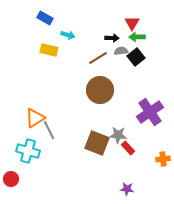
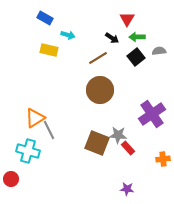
red triangle: moved 5 px left, 4 px up
black arrow: rotated 32 degrees clockwise
gray semicircle: moved 38 px right
purple cross: moved 2 px right, 2 px down
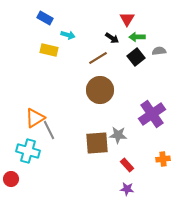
brown square: rotated 25 degrees counterclockwise
red rectangle: moved 1 px left, 17 px down
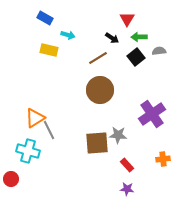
green arrow: moved 2 px right
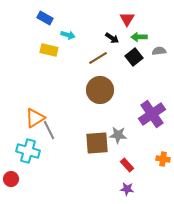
black square: moved 2 px left
orange cross: rotated 16 degrees clockwise
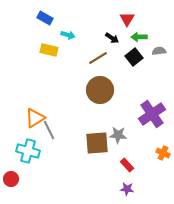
orange cross: moved 6 px up; rotated 16 degrees clockwise
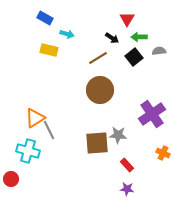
cyan arrow: moved 1 px left, 1 px up
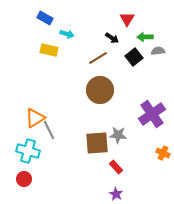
green arrow: moved 6 px right
gray semicircle: moved 1 px left
red rectangle: moved 11 px left, 2 px down
red circle: moved 13 px right
purple star: moved 11 px left, 5 px down; rotated 24 degrees clockwise
